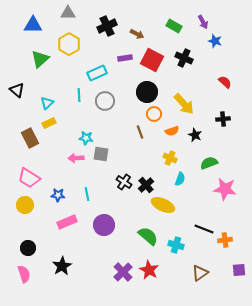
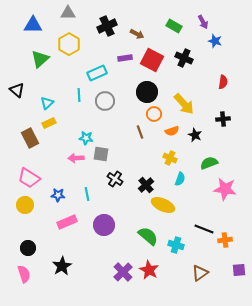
red semicircle at (225, 82): moved 2 px left; rotated 56 degrees clockwise
black cross at (124, 182): moved 9 px left, 3 px up
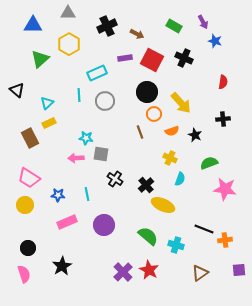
yellow arrow at (184, 104): moved 3 px left, 1 px up
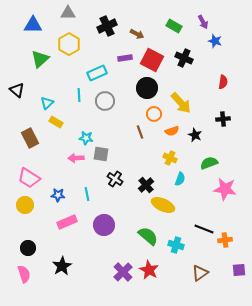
black circle at (147, 92): moved 4 px up
yellow rectangle at (49, 123): moved 7 px right, 1 px up; rotated 56 degrees clockwise
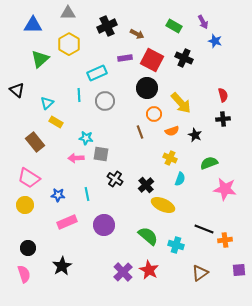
red semicircle at (223, 82): moved 13 px down; rotated 24 degrees counterclockwise
brown rectangle at (30, 138): moved 5 px right, 4 px down; rotated 12 degrees counterclockwise
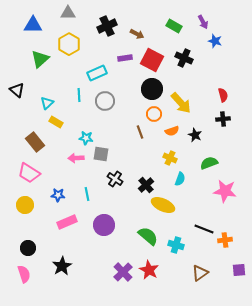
black circle at (147, 88): moved 5 px right, 1 px down
pink trapezoid at (29, 178): moved 5 px up
pink star at (225, 189): moved 2 px down
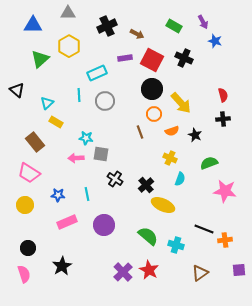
yellow hexagon at (69, 44): moved 2 px down
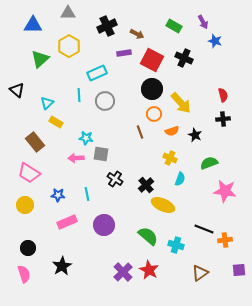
purple rectangle at (125, 58): moved 1 px left, 5 px up
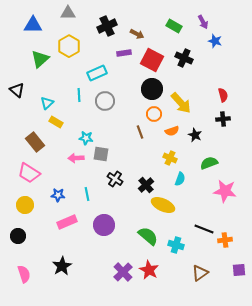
black circle at (28, 248): moved 10 px left, 12 px up
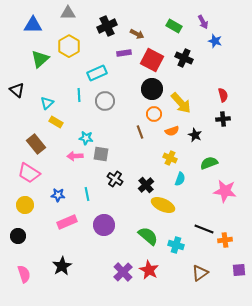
brown rectangle at (35, 142): moved 1 px right, 2 px down
pink arrow at (76, 158): moved 1 px left, 2 px up
